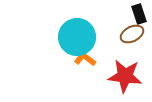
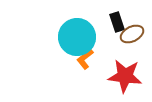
black rectangle: moved 22 px left, 8 px down
orange L-shape: rotated 75 degrees counterclockwise
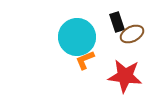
orange L-shape: moved 1 px down; rotated 15 degrees clockwise
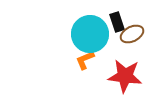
cyan circle: moved 13 px right, 3 px up
